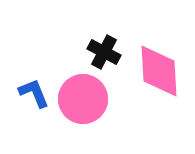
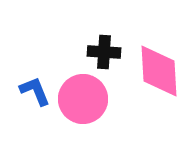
black cross: rotated 24 degrees counterclockwise
blue L-shape: moved 1 px right, 2 px up
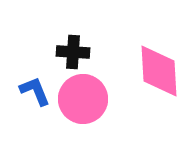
black cross: moved 31 px left
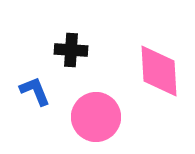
black cross: moved 2 px left, 2 px up
pink circle: moved 13 px right, 18 px down
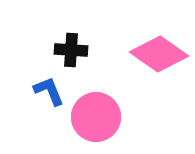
pink diamond: moved 17 px up; rotated 52 degrees counterclockwise
blue L-shape: moved 14 px right
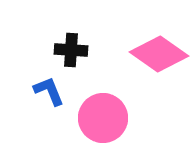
pink circle: moved 7 px right, 1 px down
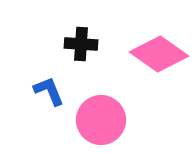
black cross: moved 10 px right, 6 px up
pink circle: moved 2 px left, 2 px down
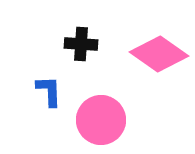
blue L-shape: rotated 20 degrees clockwise
